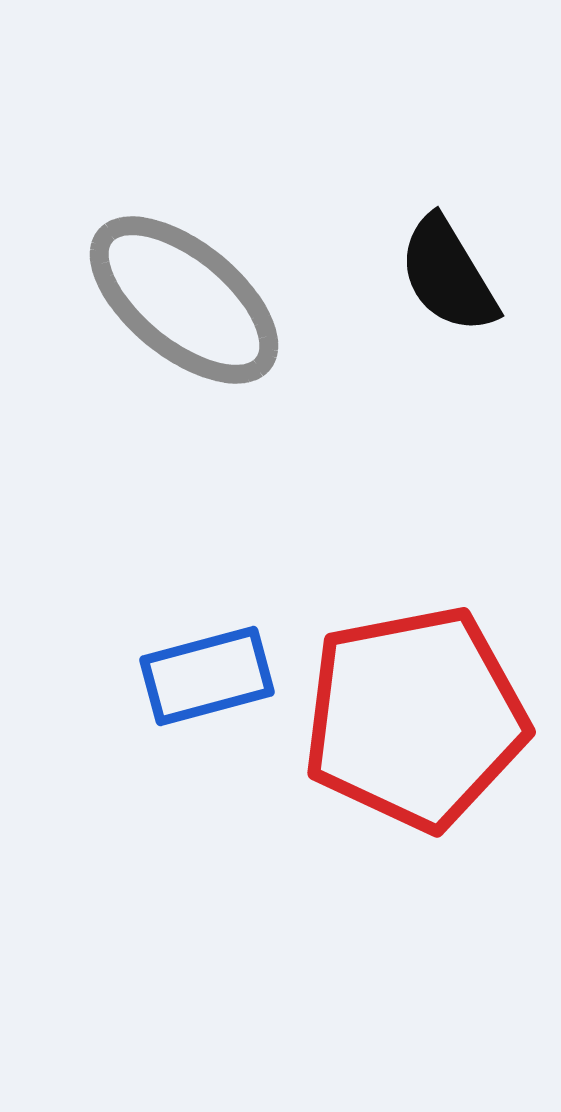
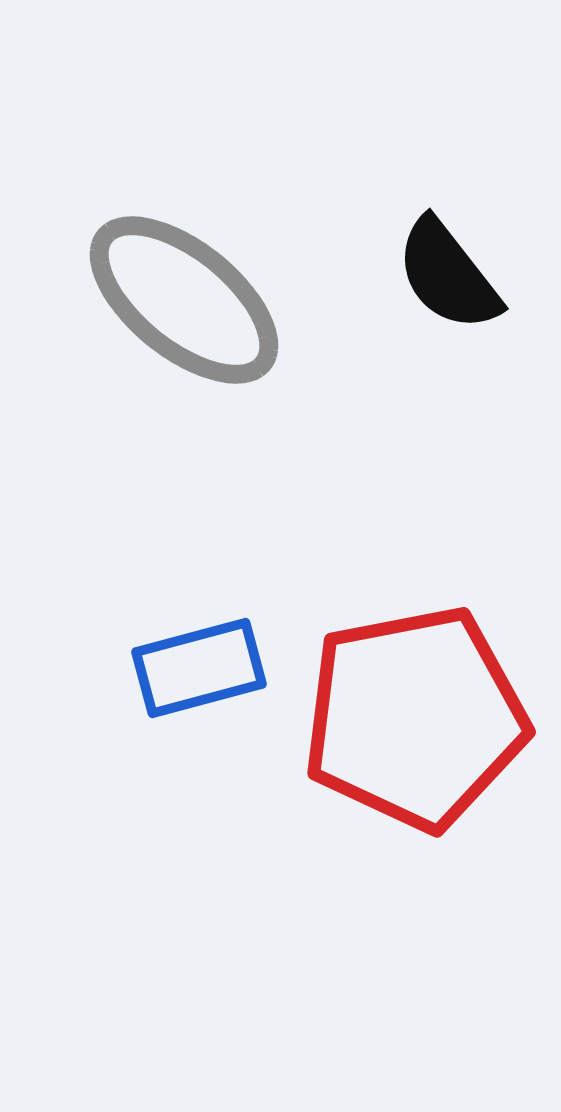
black semicircle: rotated 7 degrees counterclockwise
blue rectangle: moved 8 px left, 8 px up
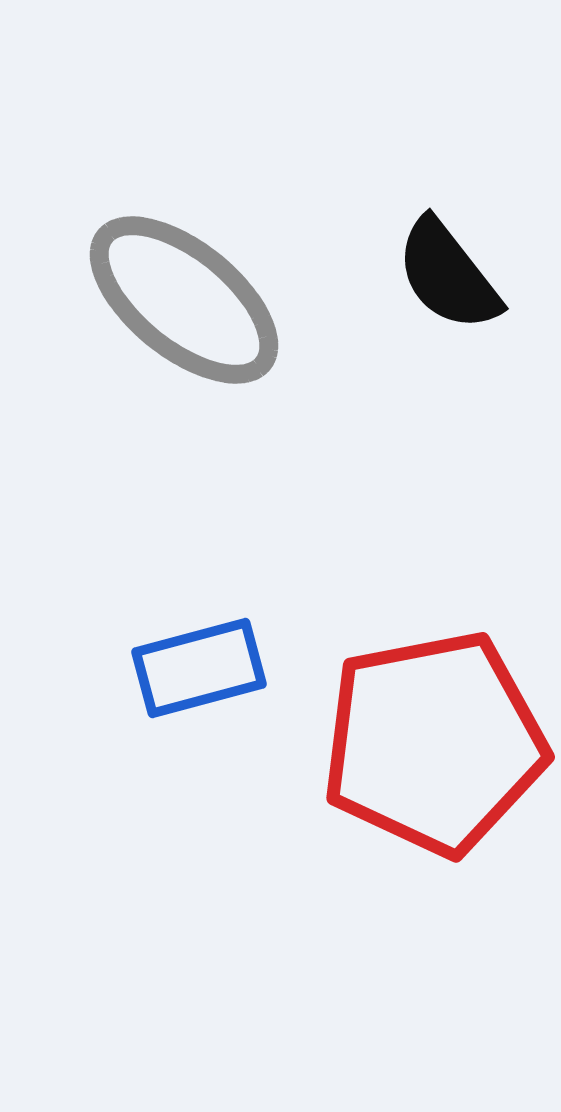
red pentagon: moved 19 px right, 25 px down
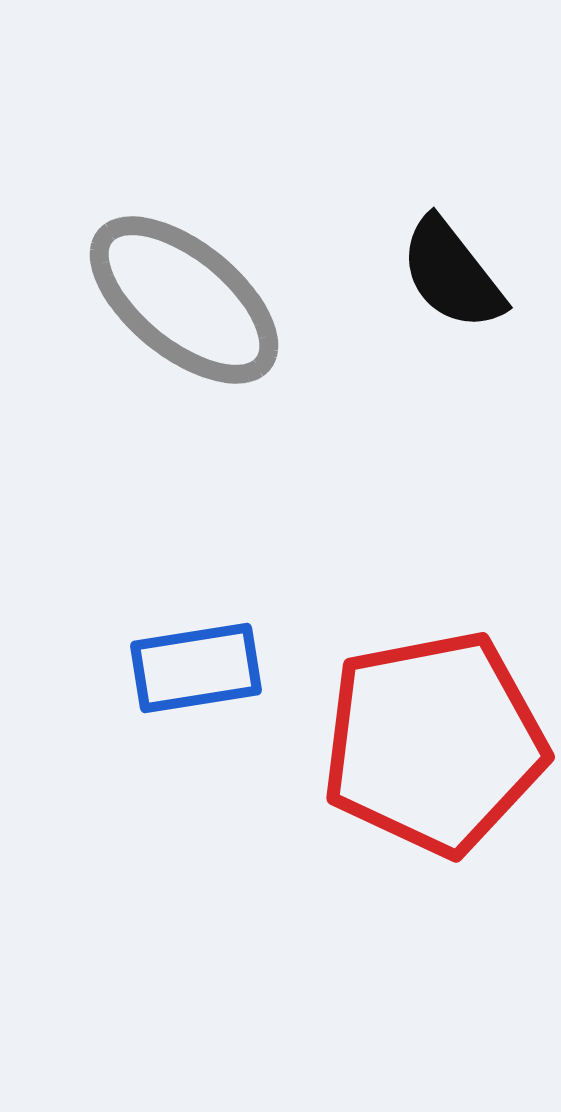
black semicircle: moved 4 px right, 1 px up
blue rectangle: moved 3 px left; rotated 6 degrees clockwise
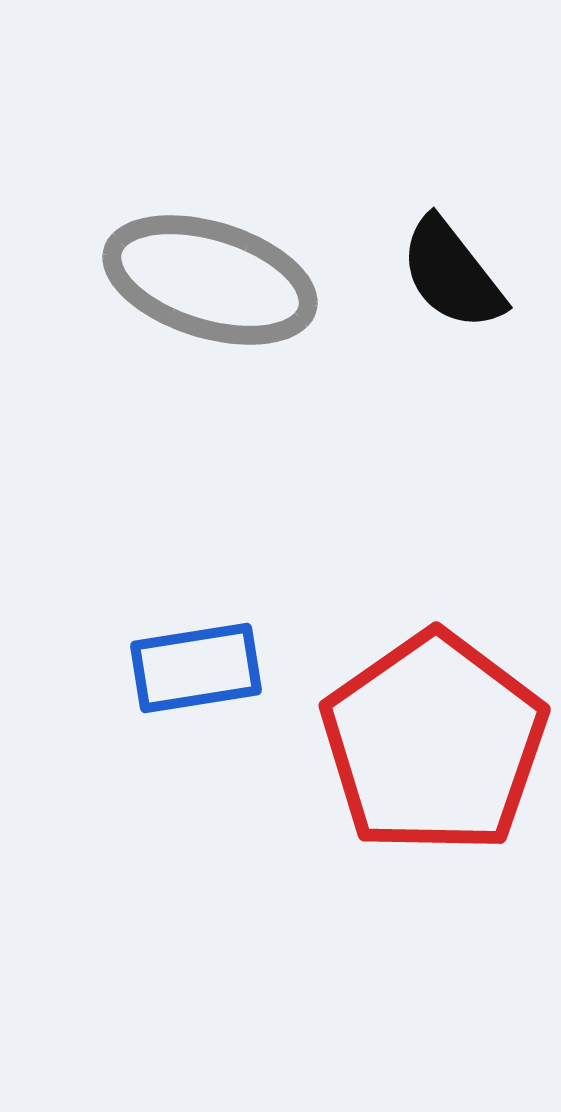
gray ellipse: moved 26 px right, 20 px up; rotated 22 degrees counterclockwise
red pentagon: rotated 24 degrees counterclockwise
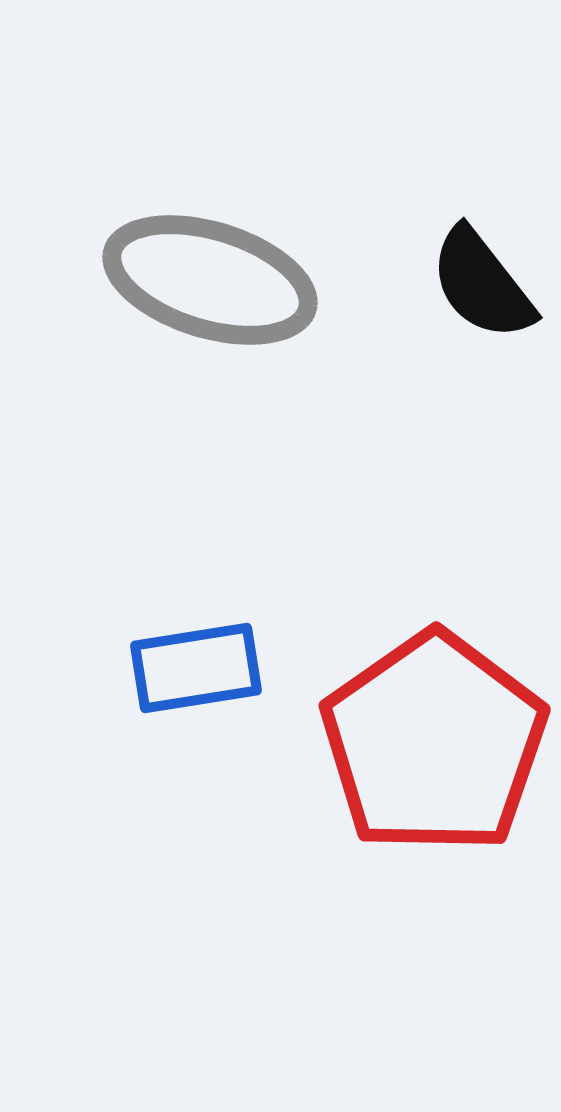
black semicircle: moved 30 px right, 10 px down
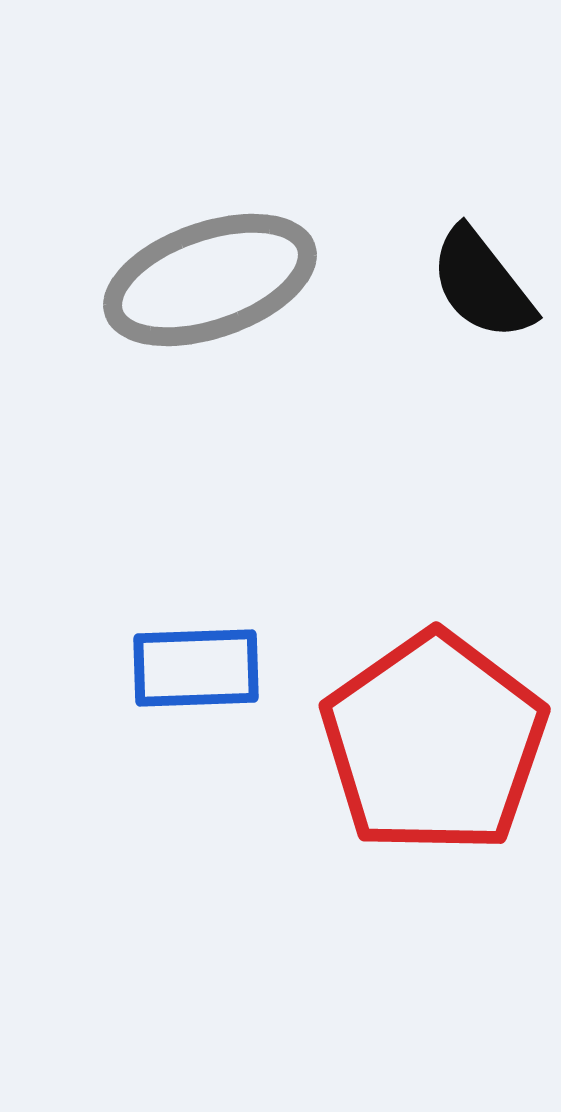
gray ellipse: rotated 36 degrees counterclockwise
blue rectangle: rotated 7 degrees clockwise
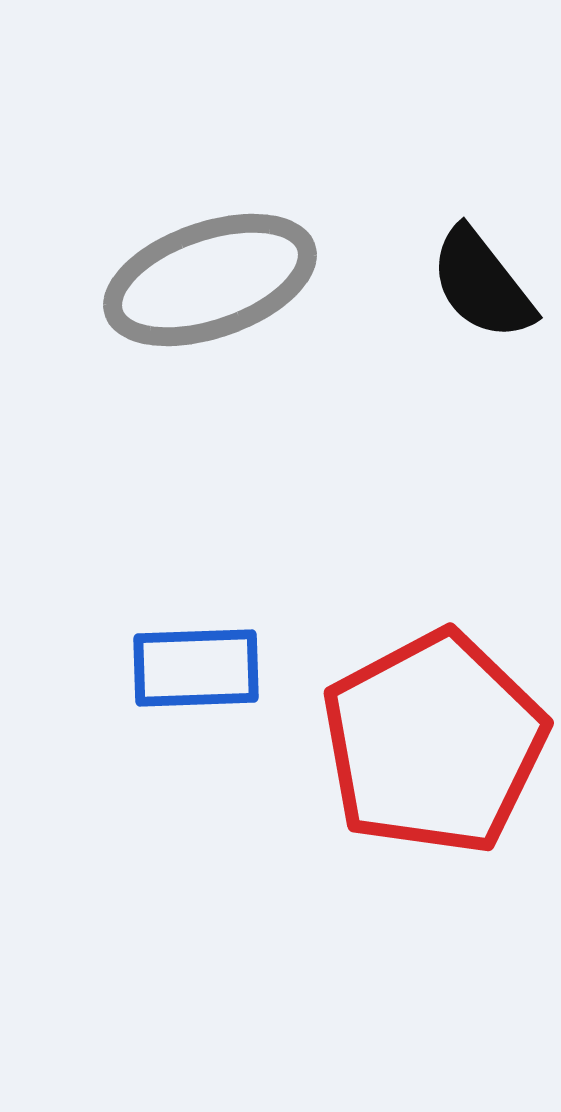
red pentagon: rotated 7 degrees clockwise
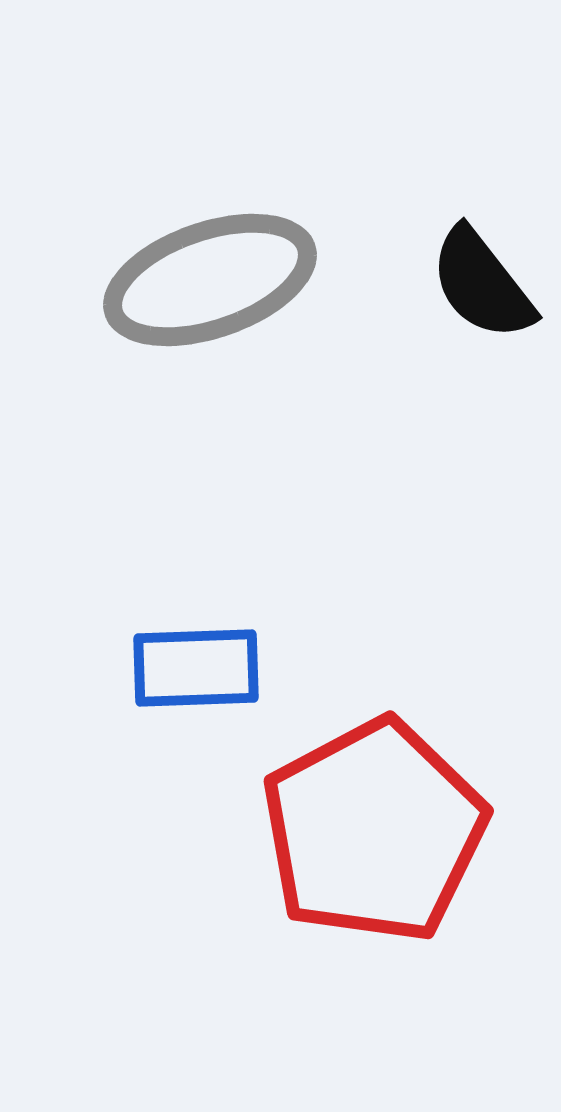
red pentagon: moved 60 px left, 88 px down
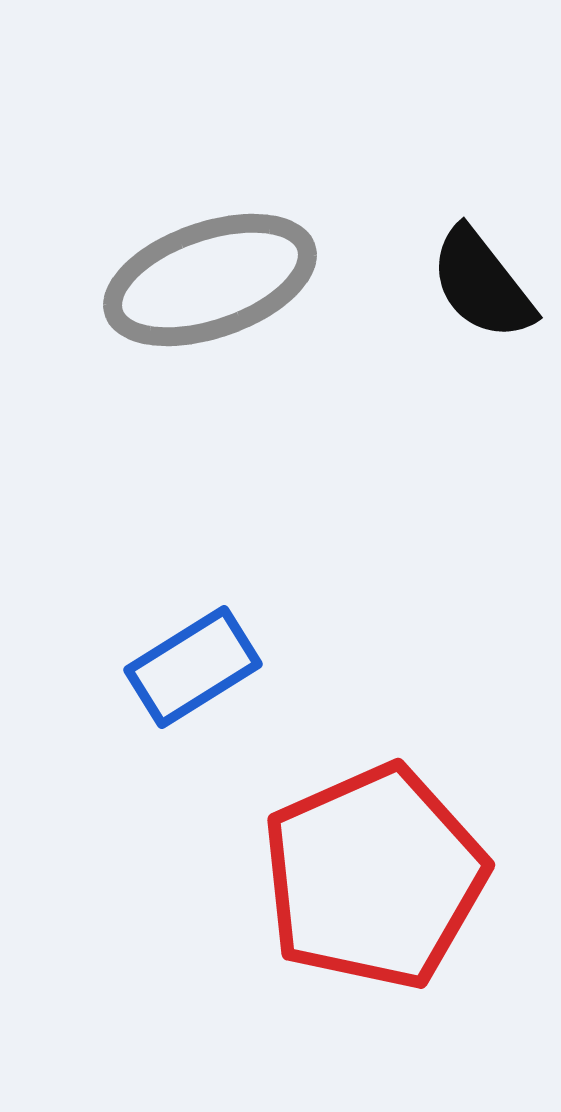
blue rectangle: moved 3 px left, 1 px up; rotated 30 degrees counterclockwise
red pentagon: moved 46 px down; rotated 4 degrees clockwise
